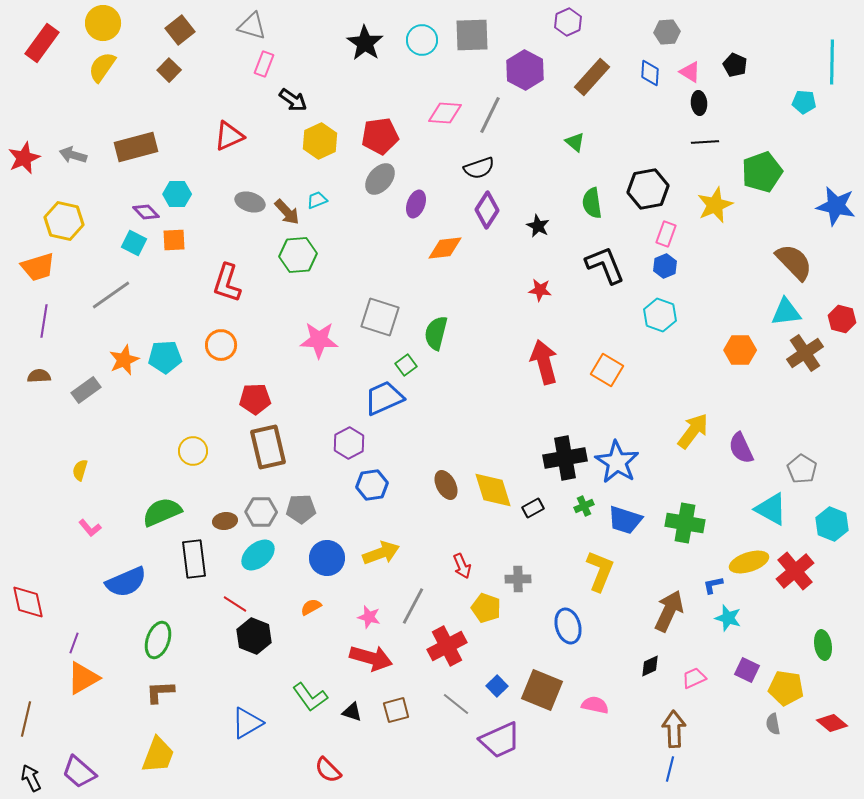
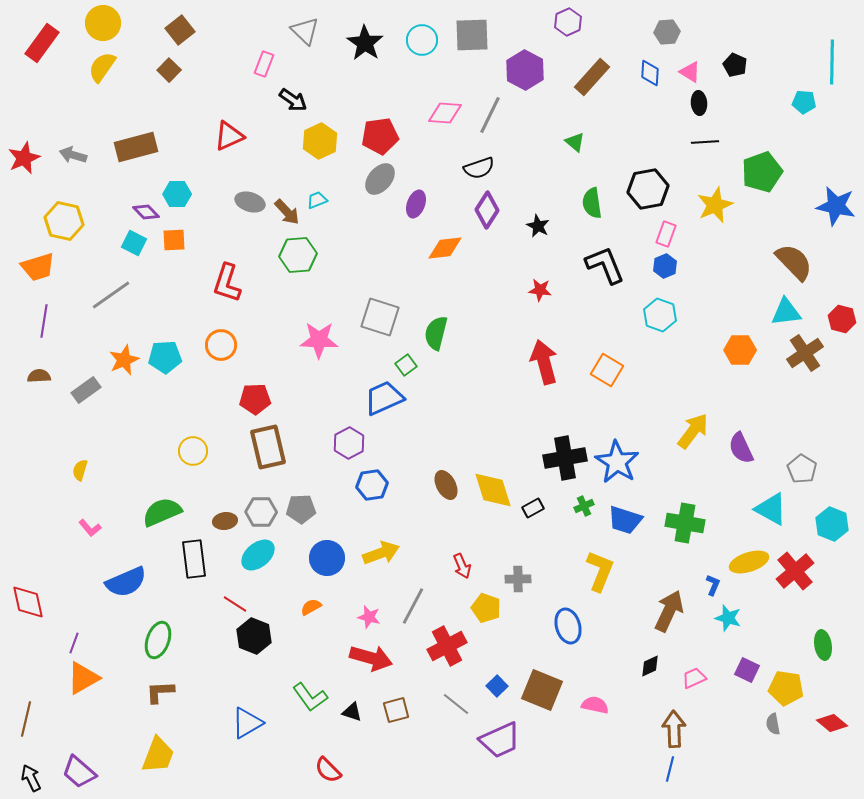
gray triangle at (252, 26): moved 53 px right, 5 px down; rotated 28 degrees clockwise
blue L-shape at (713, 585): rotated 125 degrees clockwise
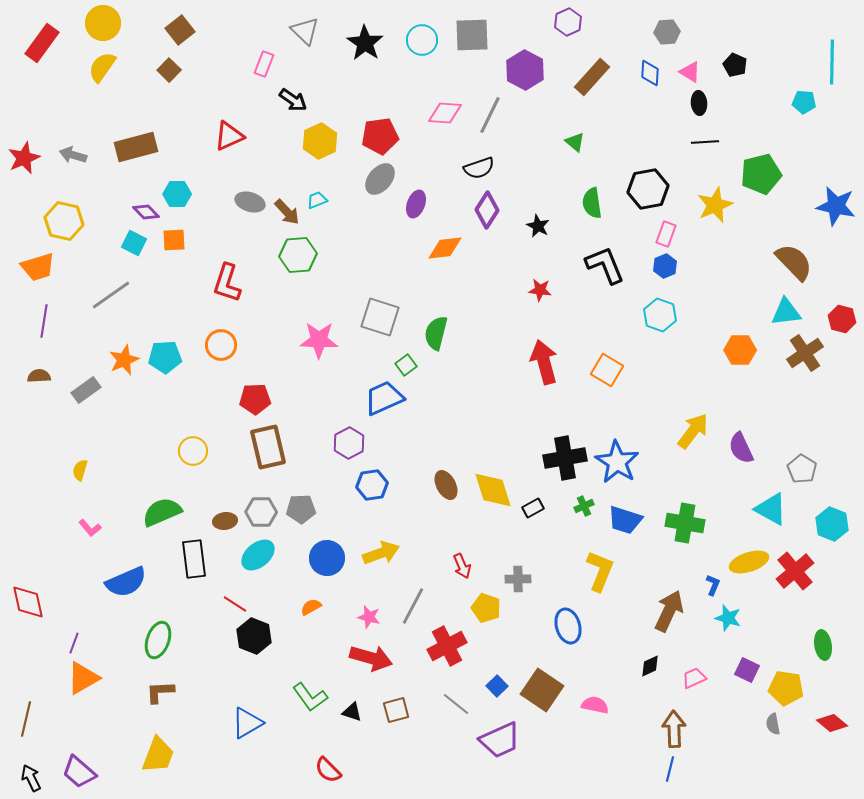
green pentagon at (762, 172): moved 1 px left, 2 px down; rotated 6 degrees clockwise
brown square at (542, 690): rotated 12 degrees clockwise
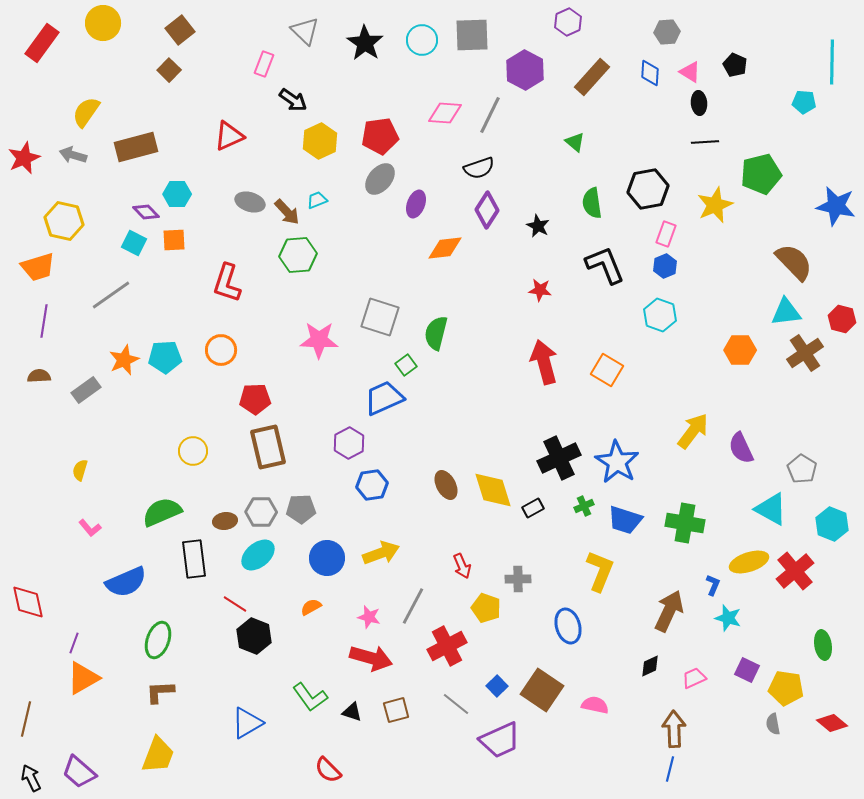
yellow semicircle at (102, 67): moved 16 px left, 45 px down
orange circle at (221, 345): moved 5 px down
black cross at (565, 458): moved 6 px left; rotated 15 degrees counterclockwise
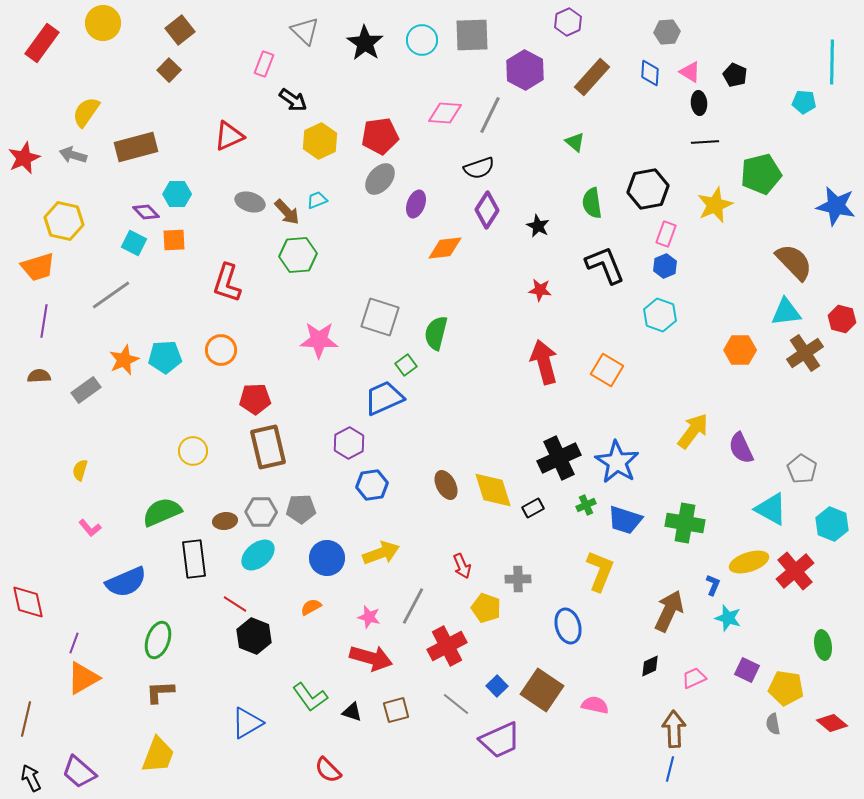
black pentagon at (735, 65): moved 10 px down
green cross at (584, 506): moved 2 px right, 1 px up
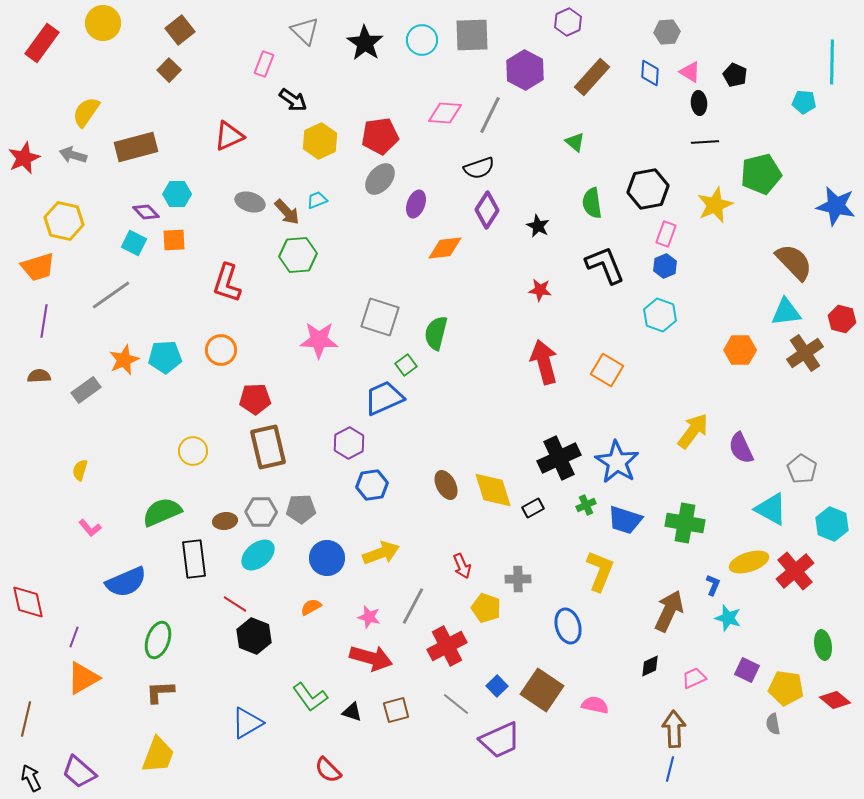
purple line at (74, 643): moved 6 px up
red diamond at (832, 723): moved 3 px right, 23 px up
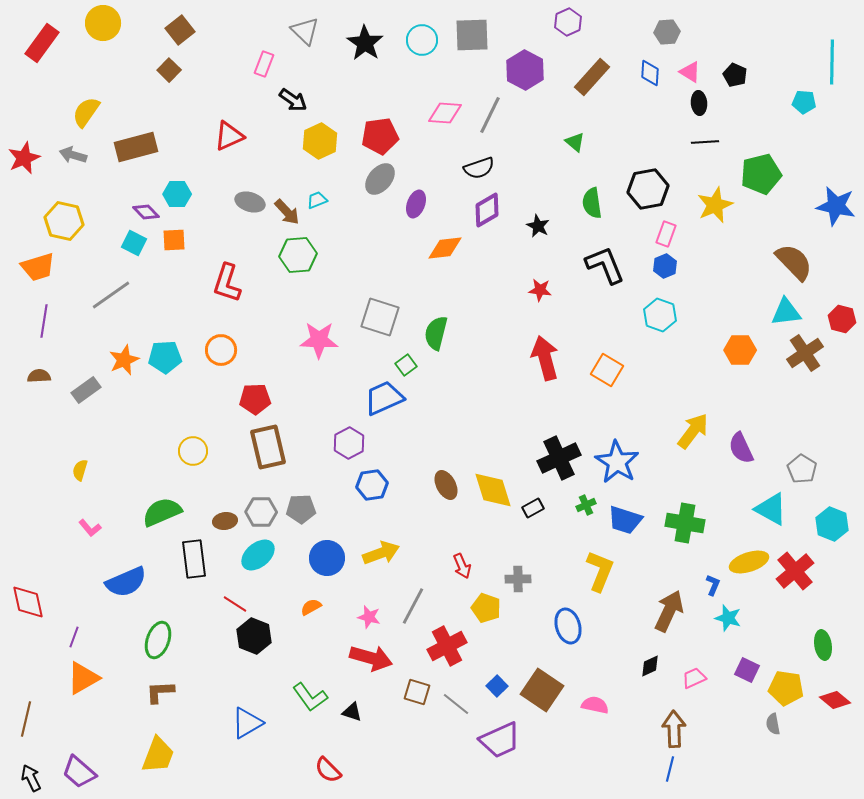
purple diamond at (487, 210): rotated 27 degrees clockwise
red arrow at (544, 362): moved 1 px right, 4 px up
brown square at (396, 710): moved 21 px right, 18 px up; rotated 32 degrees clockwise
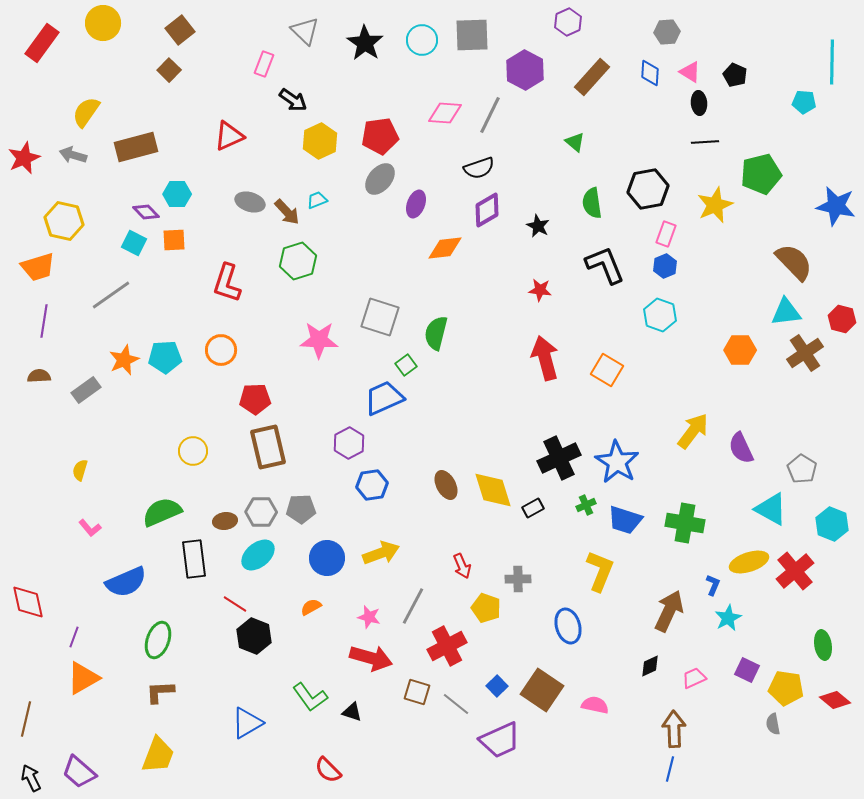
green hexagon at (298, 255): moved 6 px down; rotated 12 degrees counterclockwise
cyan star at (728, 618): rotated 28 degrees clockwise
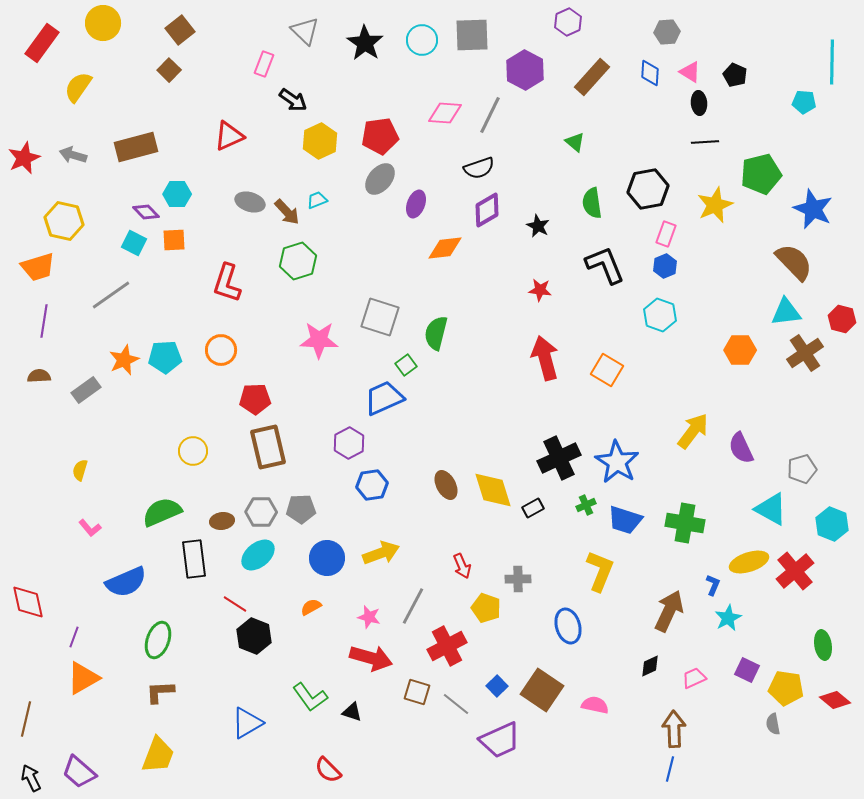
yellow semicircle at (86, 112): moved 8 px left, 25 px up
blue star at (836, 206): moved 23 px left, 3 px down; rotated 12 degrees clockwise
gray pentagon at (802, 469): rotated 24 degrees clockwise
brown ellipse at (225, 521): moved 3 px left
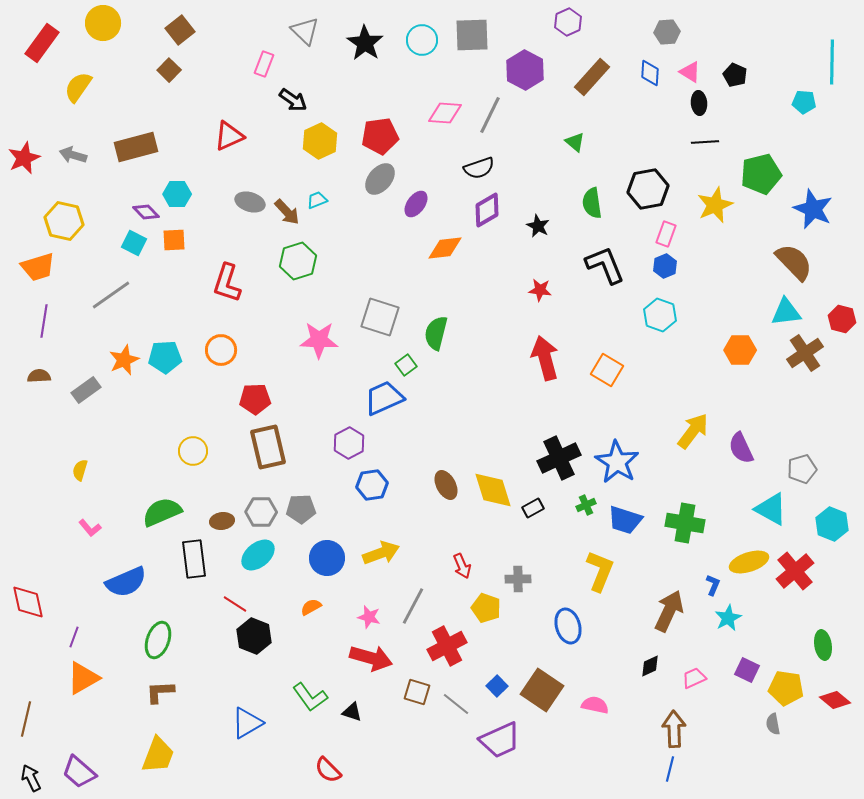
purple ellipse at (416, 204): rotated 16 degrees clockwise
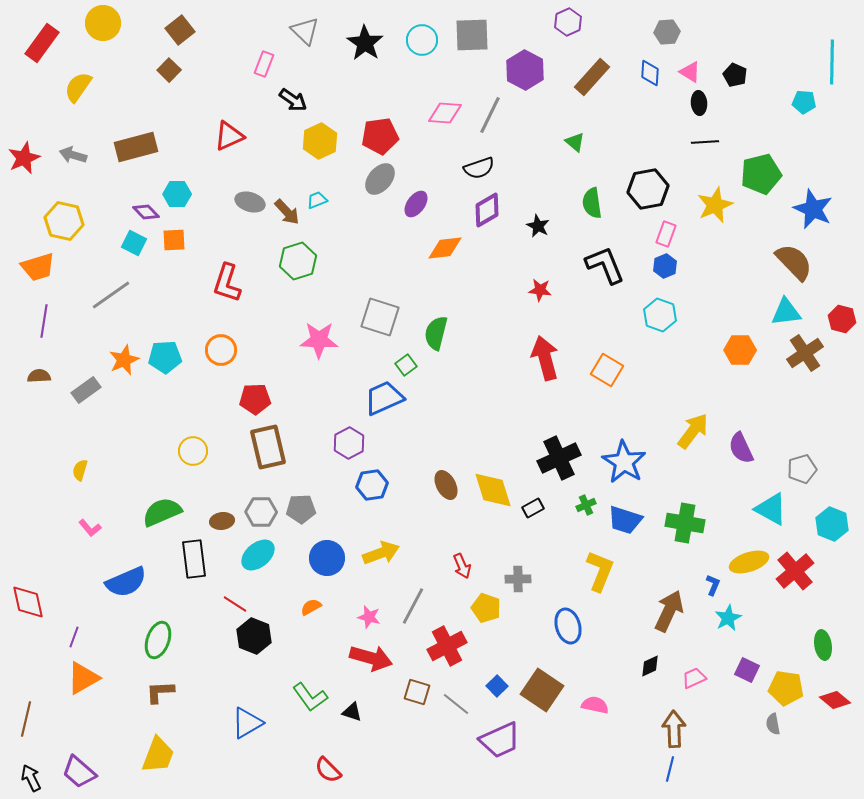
blue star at (617, 462): moved 7 px right
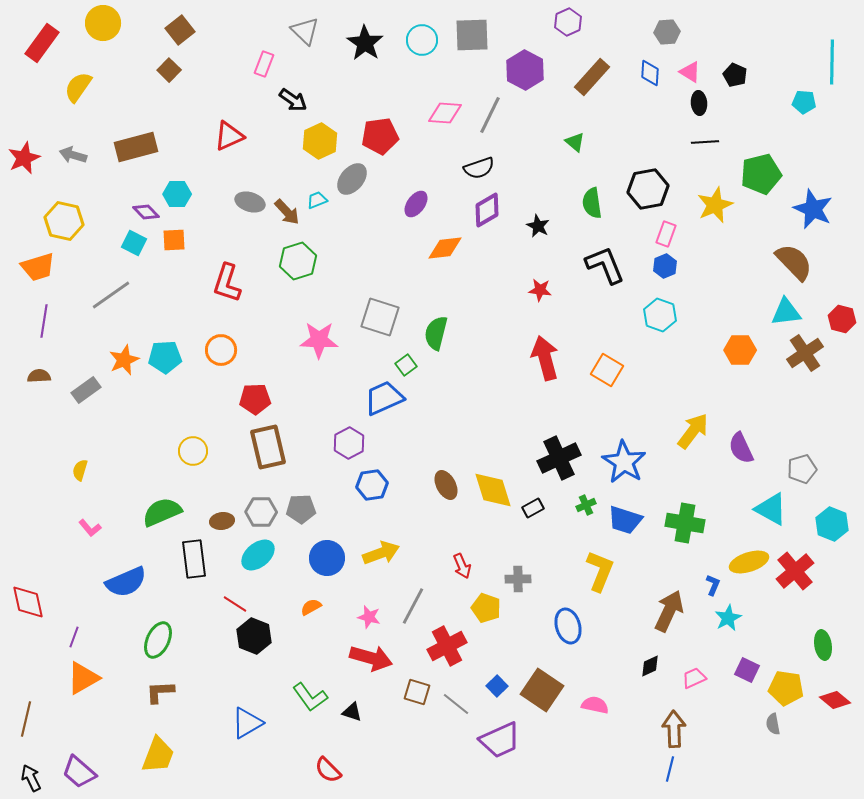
gray ellipse at (380, 179): moved 28 px left
green ellipse at (158, 640): rotated 6 degrees clockwise
